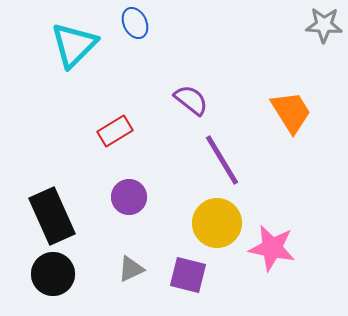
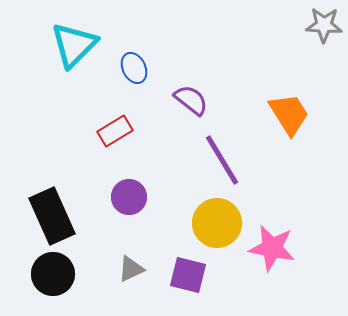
blue ellipse: moved 1 px left, 45 px down
orange trapezoid: moved 2 px left, 2 px down
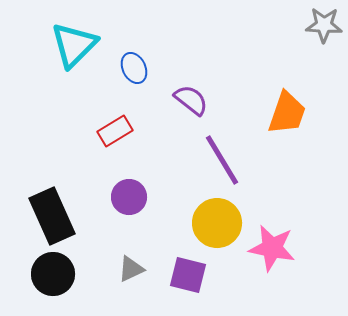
orange trapezoid: moved 2 px left, 1 px up; rotated 51 degrees clockwise
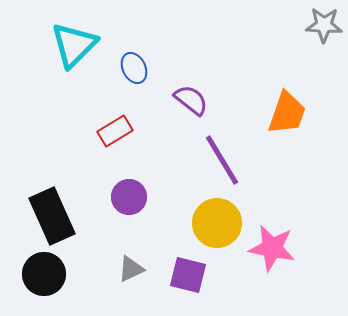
black circle: moved 9 px left
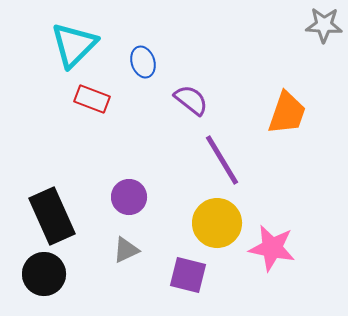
blue ellipse: moved 9 px right, 6 px up; rotated 8 degrees clockwise
red rectangle: moved 23 px left, 32 px up; rotated 52 degrees clockwise
gray triangle: moved 5 px left, 19 px up
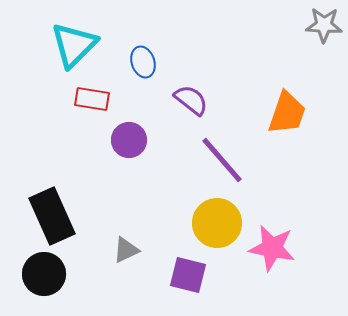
red rectangle: rotated 12 degrees counterclockwise
purple line: rotated 10 degrees counterclockwise
purple circle: moved 57 px up
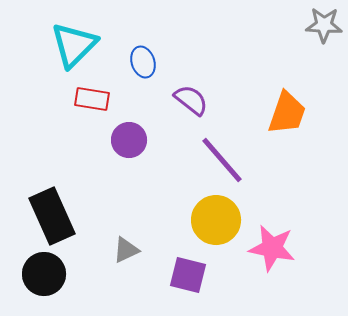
yellow circle: moved 1 px left, 3 px up
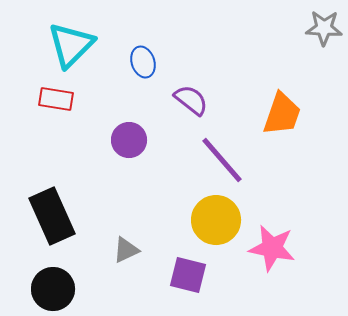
gray star: moved 3 px down
cyan triangle: moved 3 px left
red rectangle: moved 36 px left
orange trapezoid: moved 5 px left, 1 px down
black circle: moved 9 px right, 15 px down
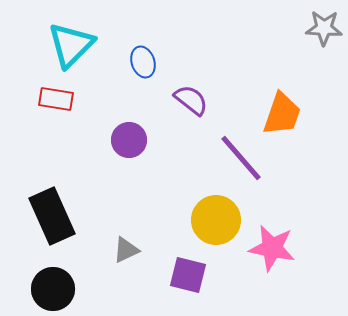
purple line: moved 19 px right, 2 px up
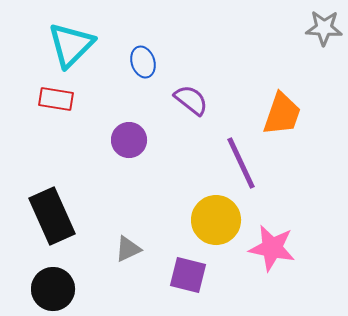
purple line: moved 5 px down; rotated 16 degrees clockwise
gray triangle: moved 2 px right, 1 px up
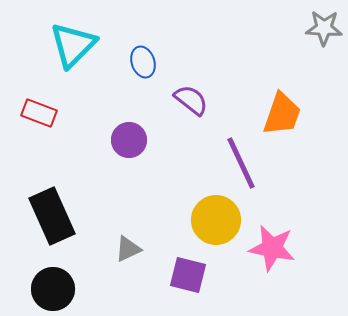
cyan triangle: moved 2 px right
red rectangle: moved 17 px left, 14 px down; rotated 12 degrees clockwise
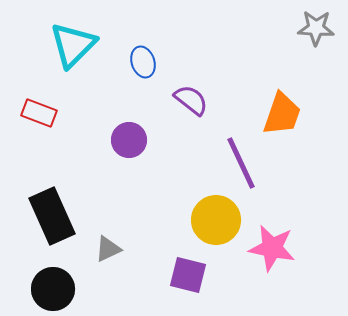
gray star: moved 8 px left
gray triangle: moved 20 px left
